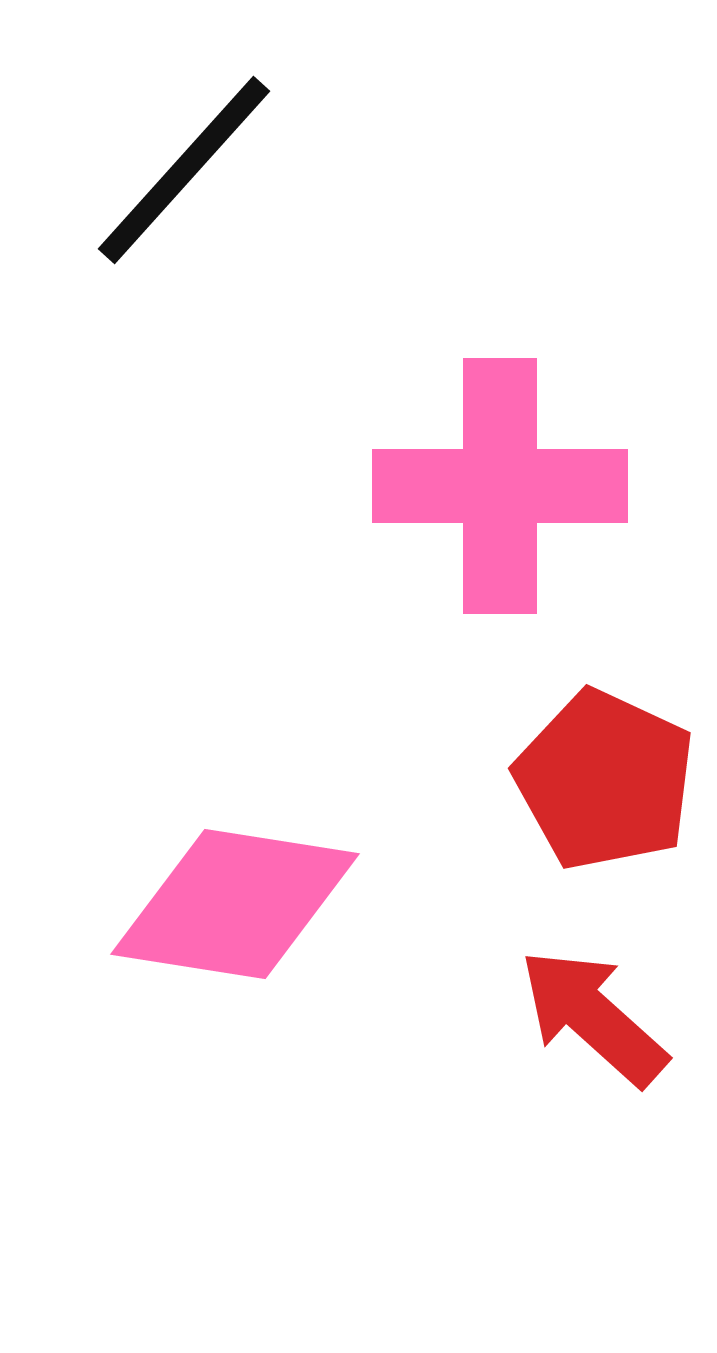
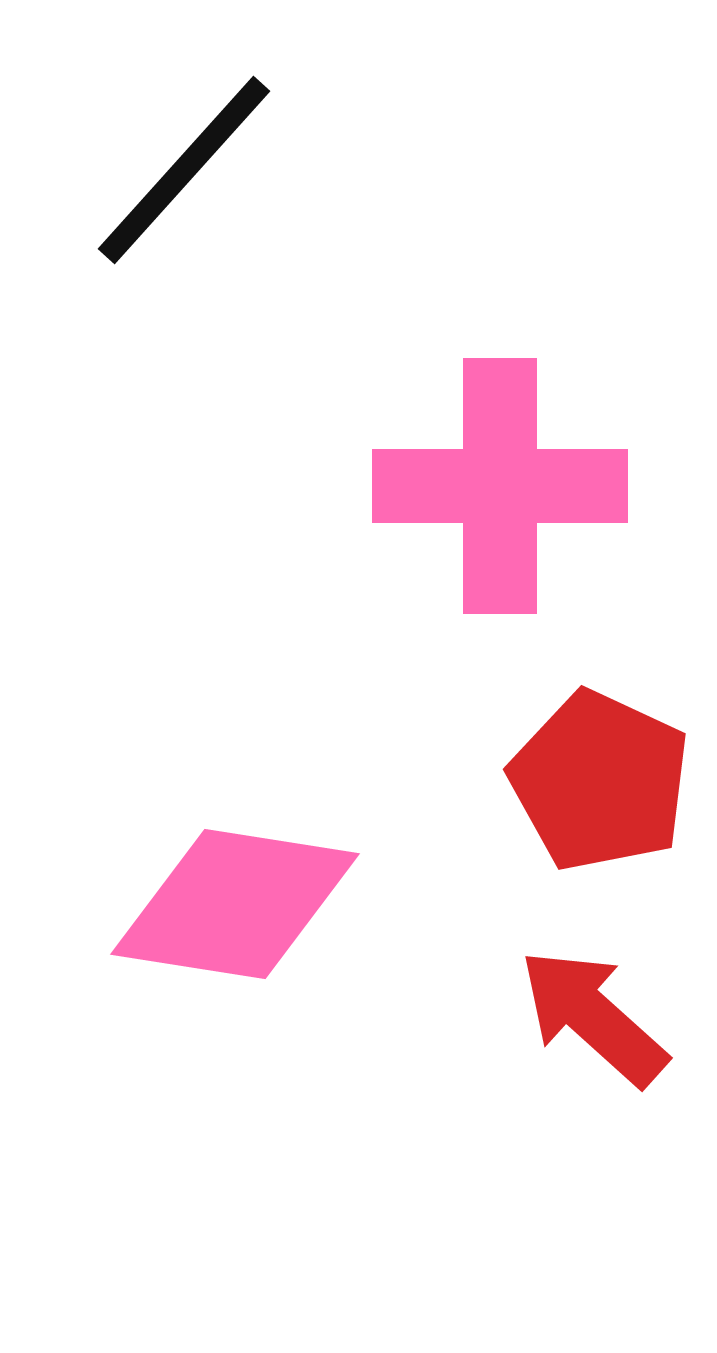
red pentagon: moved 5 px left, 1 px down
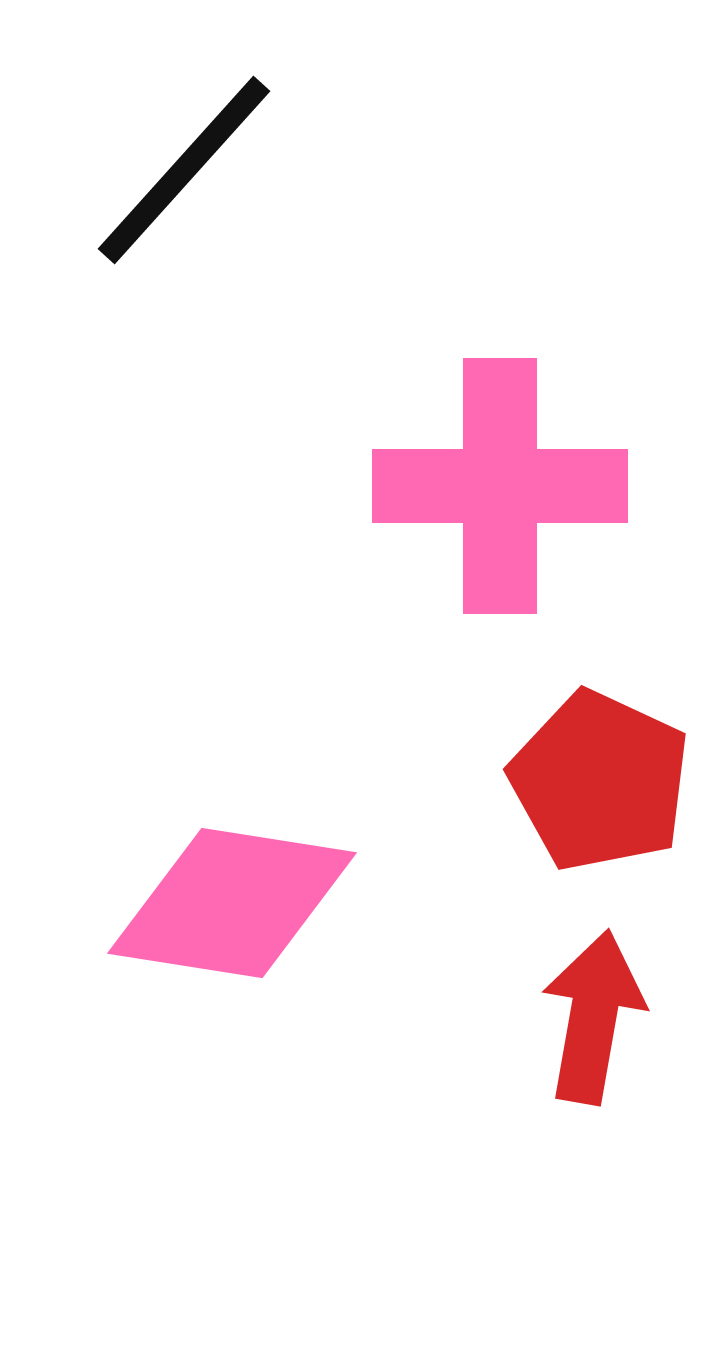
pink diamond: moved 3 px left, 1 px up
red arrow: rotated 58 degrees clockwise
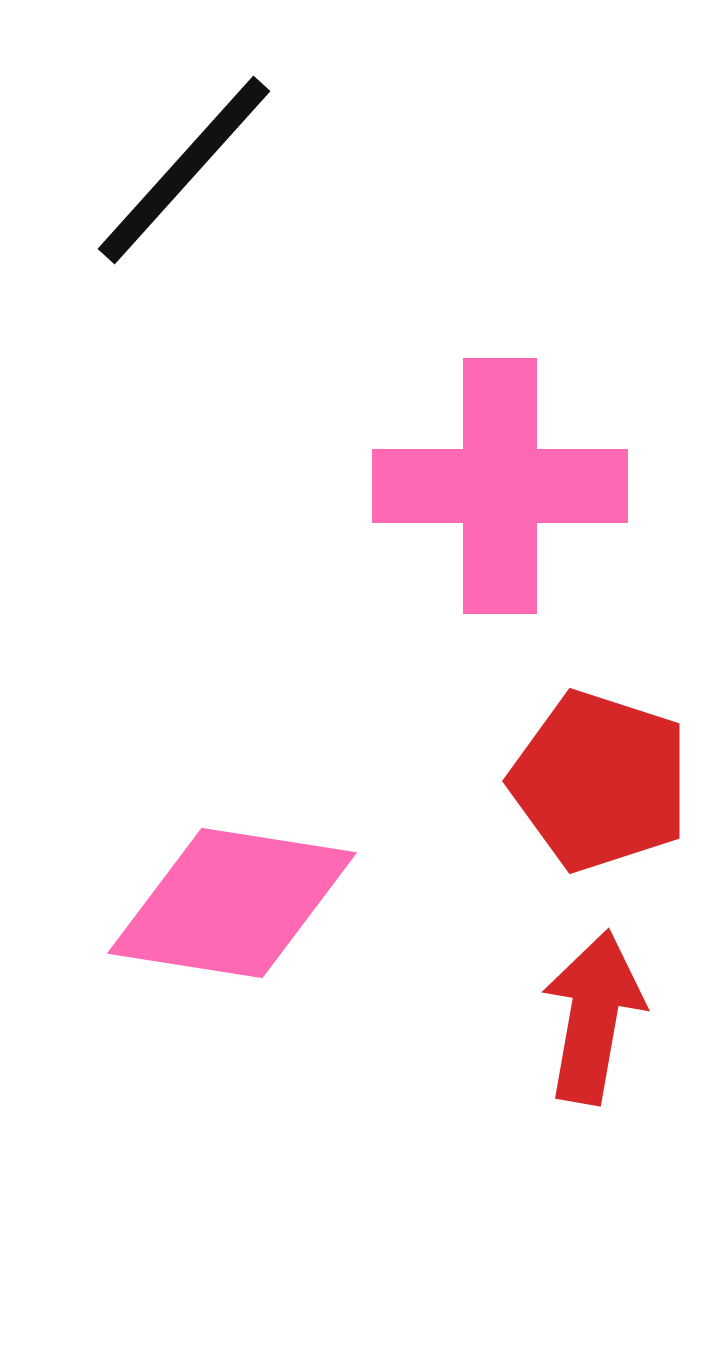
red pentagon: rotated 7 degrees counterclockwise
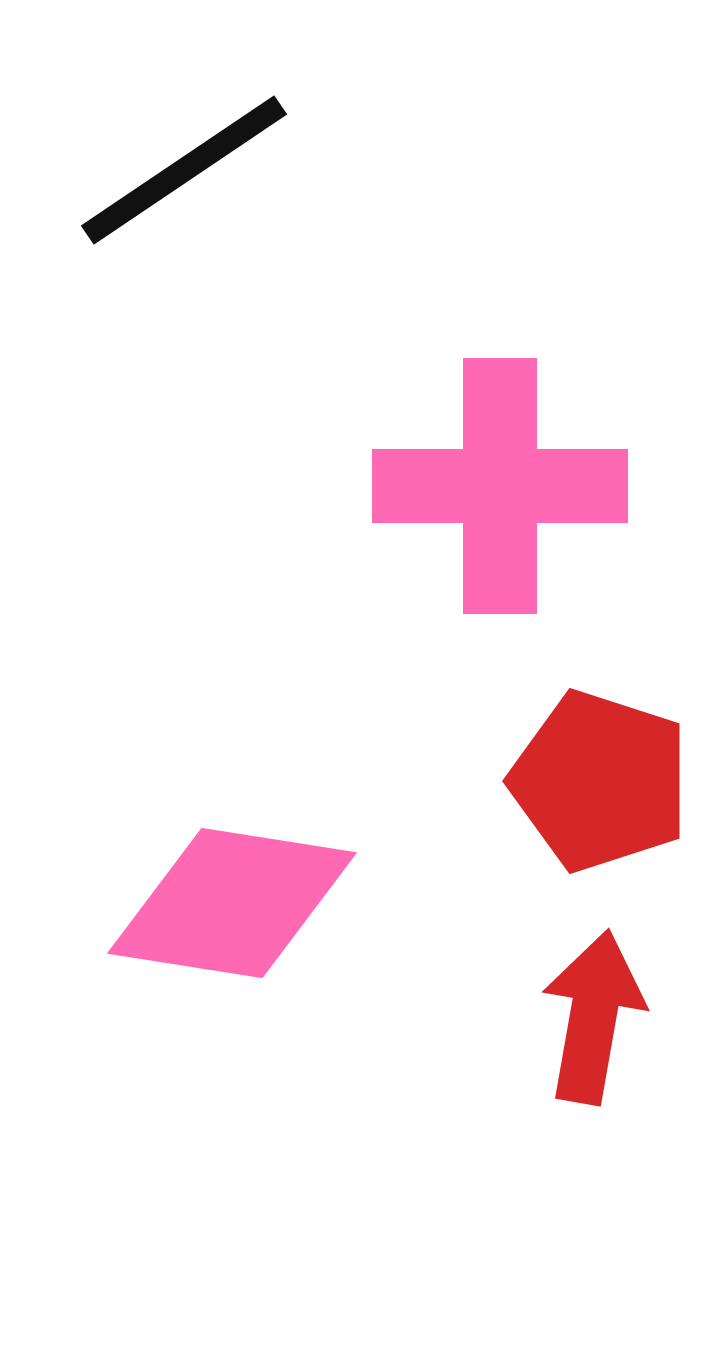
black line: rotated 14 degrees clockwise
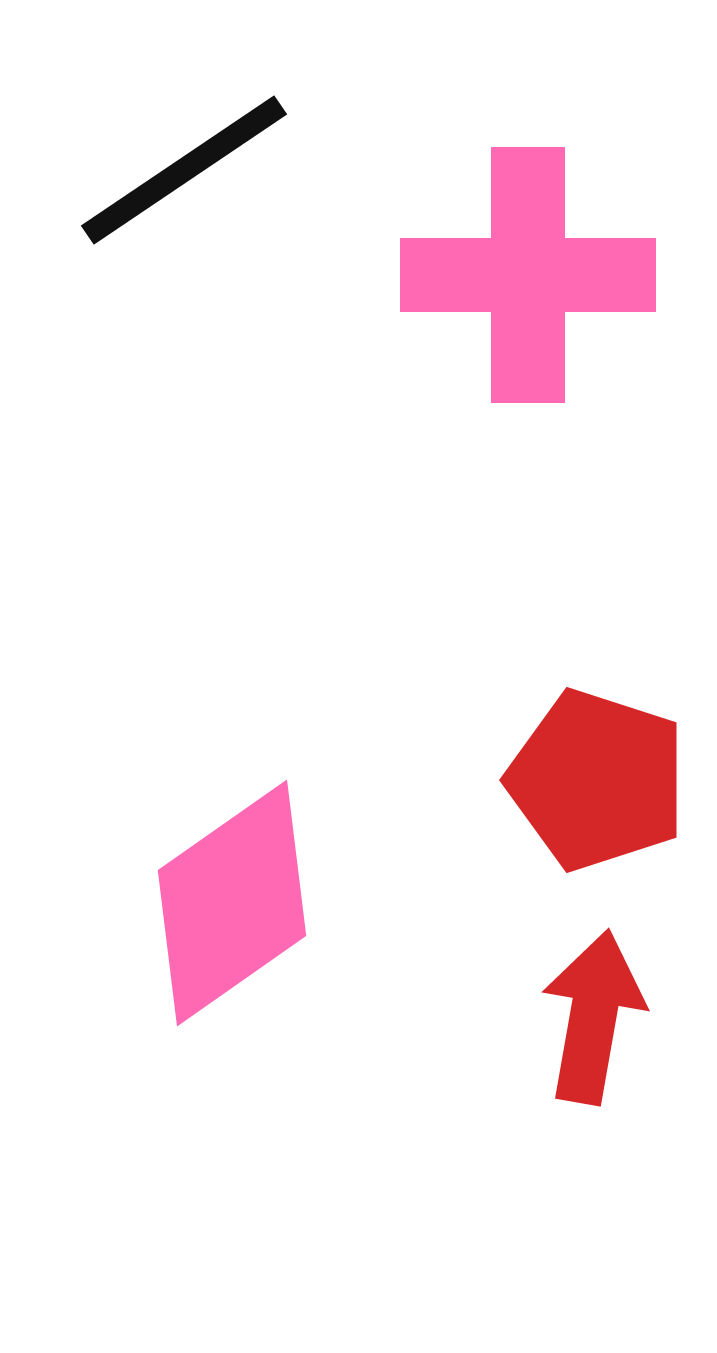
pink cross: moved 28 px right, 211 px up
red pentagon: moved 3 px left, 1 px up
pink diamond: rotated 44 degrees counterclockwise
